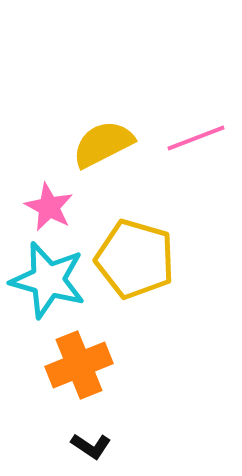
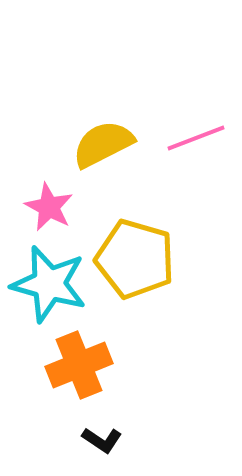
cyan star: moved 1 px right, 4 px down
black L-shape: moved 11 px right, 6 px up
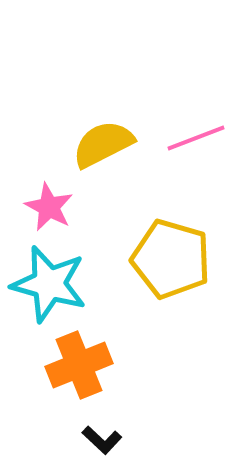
yellow pentagon: moved 36 px right
black L-shape: rotated 9 degrees clockwise
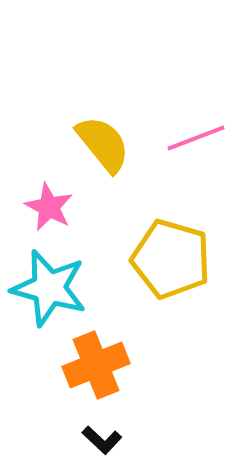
yellow semicircle: rotated 78 degrees clockwise
cyan star: moved 4 px down
orange cross: moved 17 px right
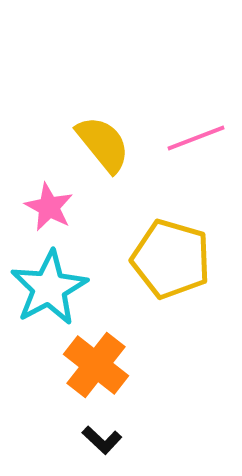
cyan star: rotated 28 degrees clockwise
orange cross: rotated 30 degrees counterclockwise
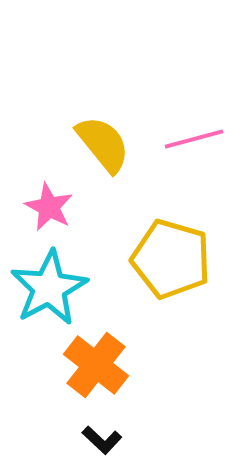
pink line: moved 2 px left, 1 px down; rotated 6 degrees clockwise
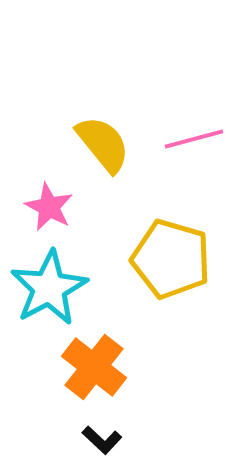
orange cross: moved 2 px left, 2 px down
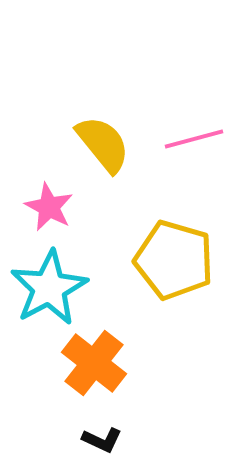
yellow pentagon: moved 3 px right, 1 px down
orange cross: moved 4 px up
black L-shape: rotated 18 degrees counterclockwise
